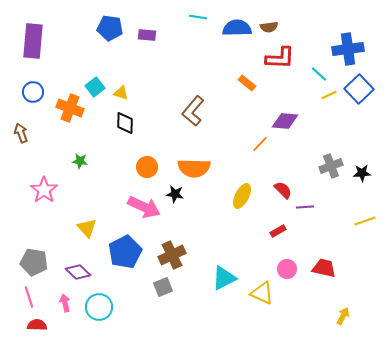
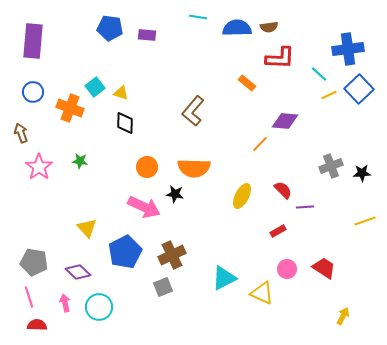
pink star at (44, 190): moved 5 px left, 23 px up
red trapezoid at (324, 268): rotated 20 degrees clockwise
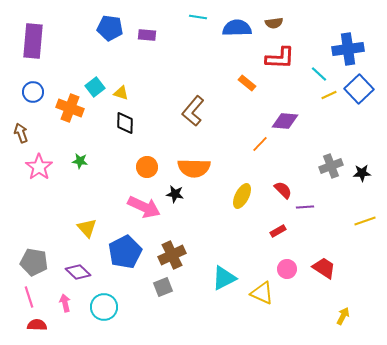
brown semicircle at (269, 27): moved 5 px right, 4 px up
cyan circle at (99, 307): moved 5 px right
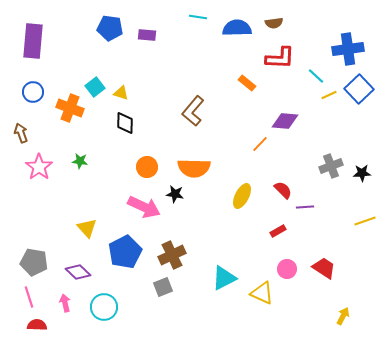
cyan line at (319, 74): moved 3 px left, 2 px down
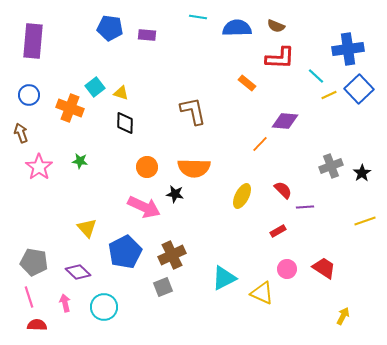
brown semicircle at (274, 23): moved 2 px right, 3 px down; rotated 30 degrees clockwise
blue circle at (33, 92): moved 4 px left, 3 px down
brown L-shape at (193, 111): rotated 128 degrees clockwise
black star at (362, 173): rotated 30 degrees counterclockwise
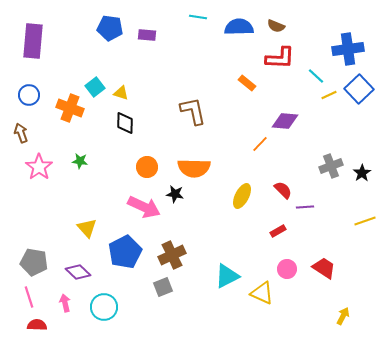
blue semicircle at (237, 28): moved 2 px right, 1 px up
cyan triangle at (224, 278): moved 3 px right, 2 px up
